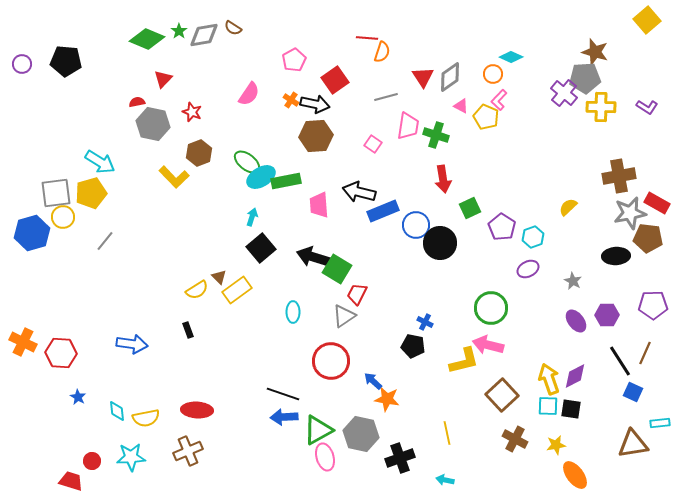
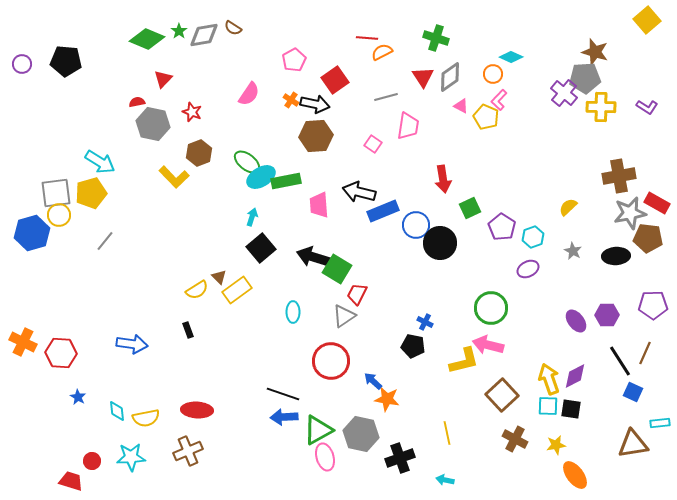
orange semicircle at (382, 52): rotated 135 degrees counterclockwise
green cross at (436, 135): moved 97 px up
yellow circle at (63, 217): moved 4 px left, 2 px up
gray star at (573, 281): moved 30 px up
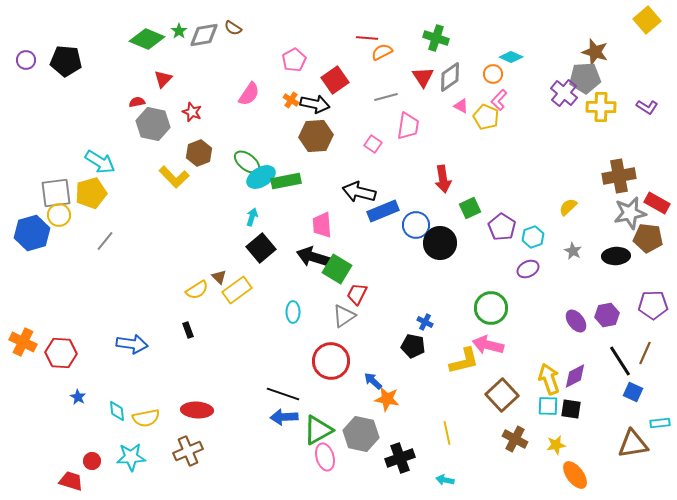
purple circle at (22, 64): moved 4 px right, 4 px up
pink trapezoid at (319, 205): moved 3 px right, 20 px down
purple hexagon at (607, 315): rotated 10 degrees counterclockwise
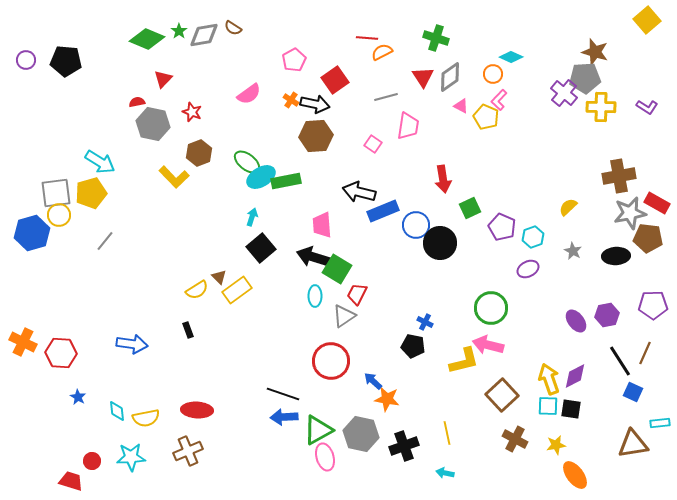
pink semicircle at (249, 94): rotated 20 degrees clockwise
purple pentagon at (502, 227): rotated 8 degrees counterclockwise
cyan ellipse at (293, 312): moved 22 px right, 16 px up
black cross at (400, 458): moved 4 px right, 12 px up
cyan arrow at (445, 480): moved 7 px up
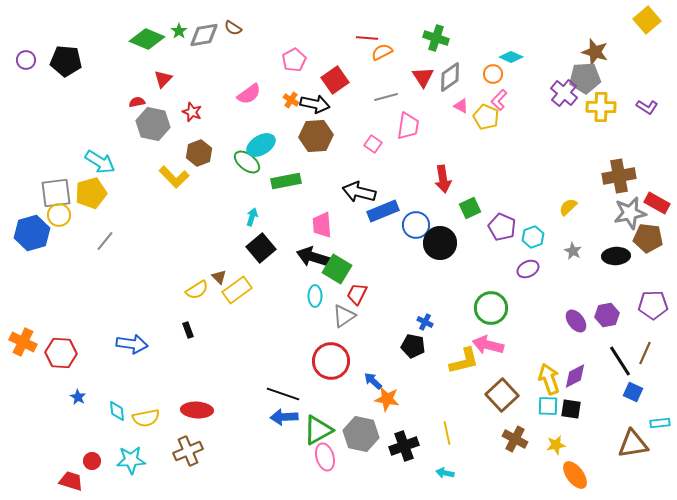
cyan ellipse at (261, 177): moved 32 px up
cyan star at (131, 457): moved 3 px down
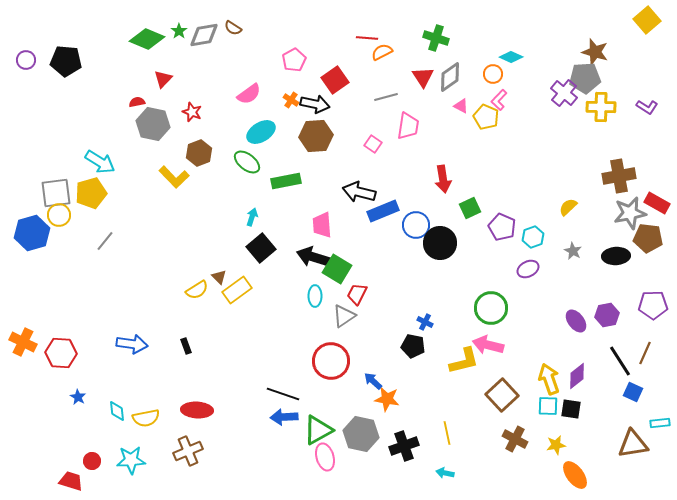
cyan ellipse at (261, 145): moved 13 px up
black rectangle at (188, 330): moved 2 px left, 16 px down
purple diamond at (575, 376): moved 2 px right; rotated 12 degrees counterclockwise
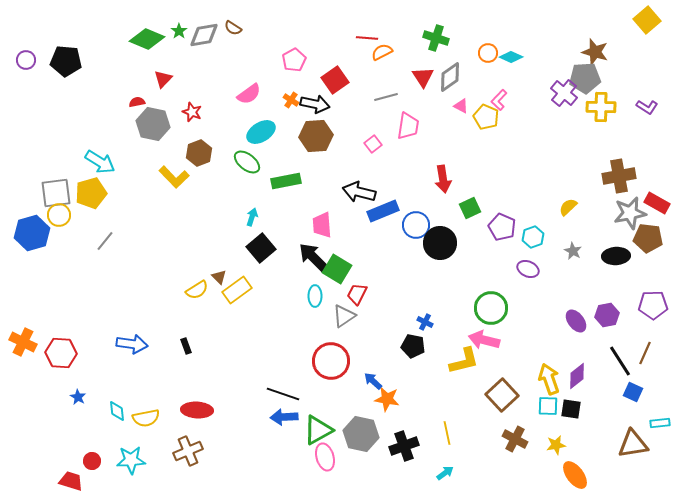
orange circle at (493, 74): moved 5 px left, 21 px up
pink square at (373, 144): rotated 18 degrees clockwise
black arrow at (313, 257): rotated 28 degrees clockwise
purple ellipse at (528, 269): rotated 50 degrees clockwise
pink arrow at (488, 345): moved 4 px left, 5 px up
cyan arrow at (445, 473): rotated 132 degrees clockwise
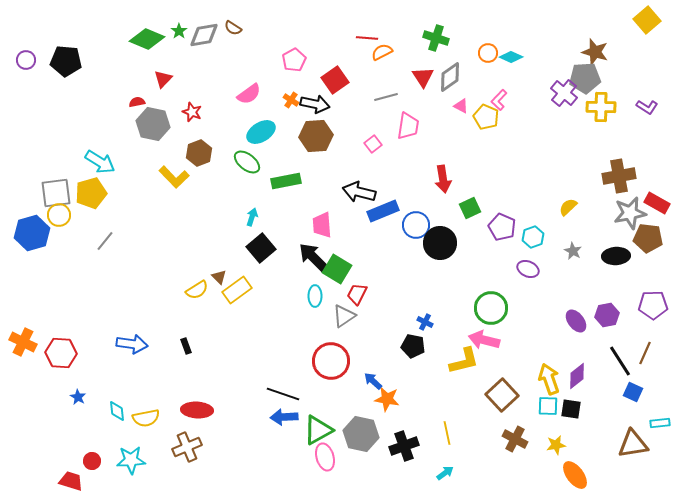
brown cross at (188, 451): moved 1 px left, 4 px up
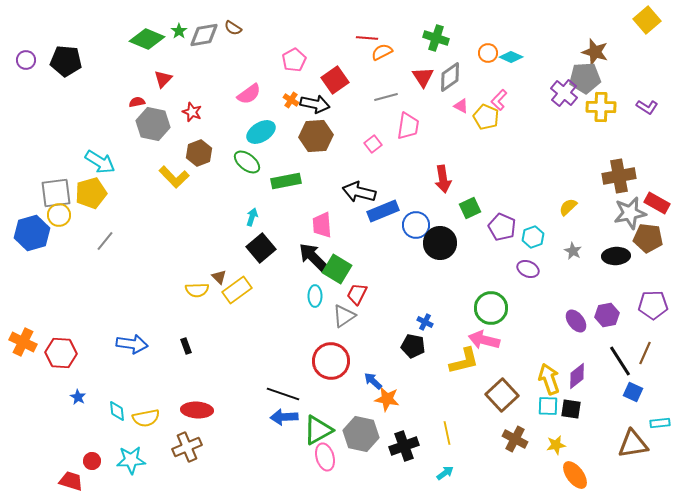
yellow semicircle at (197, 290): rotated 30 degrees clockwise
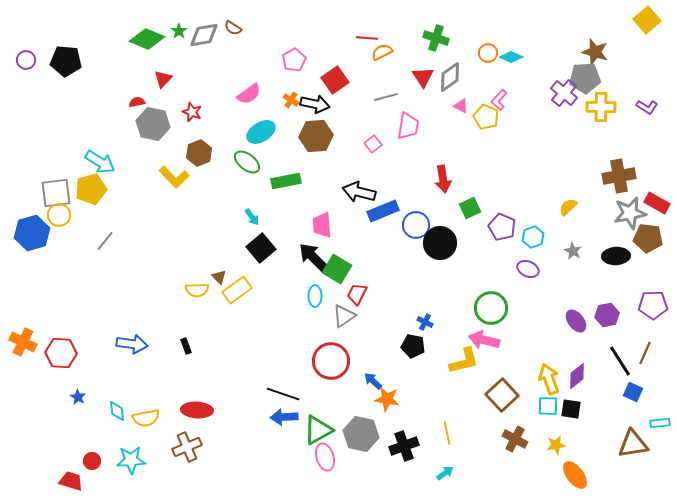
yellow pentagon at (91, 193): moved 4 px up
cyan arrow at (252, 217): rotated 126 degrees clockwise
